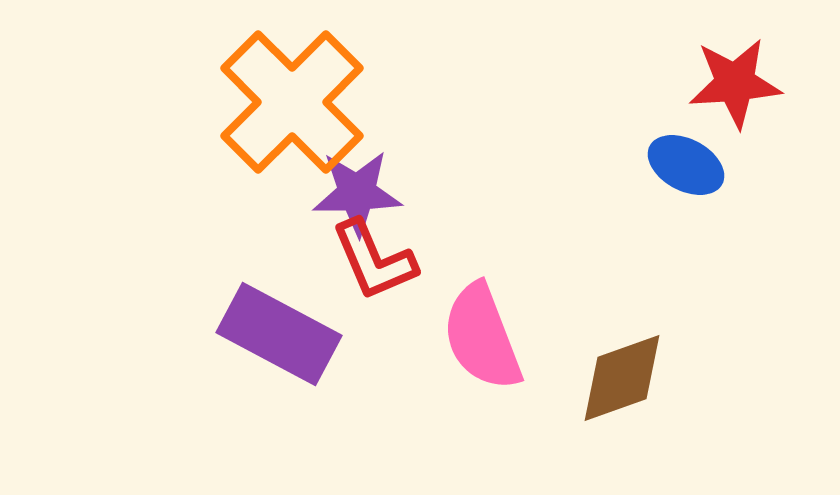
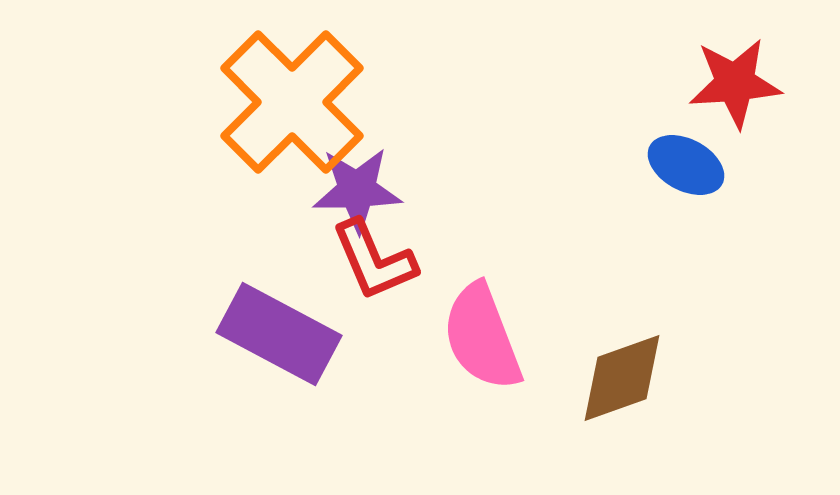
purple star: moved 3 px up
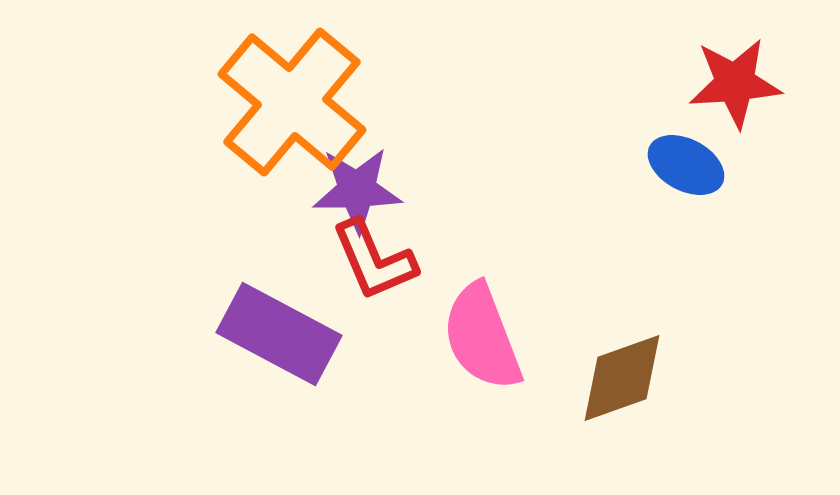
orange cross: rotated 5 degrees counterclockwise
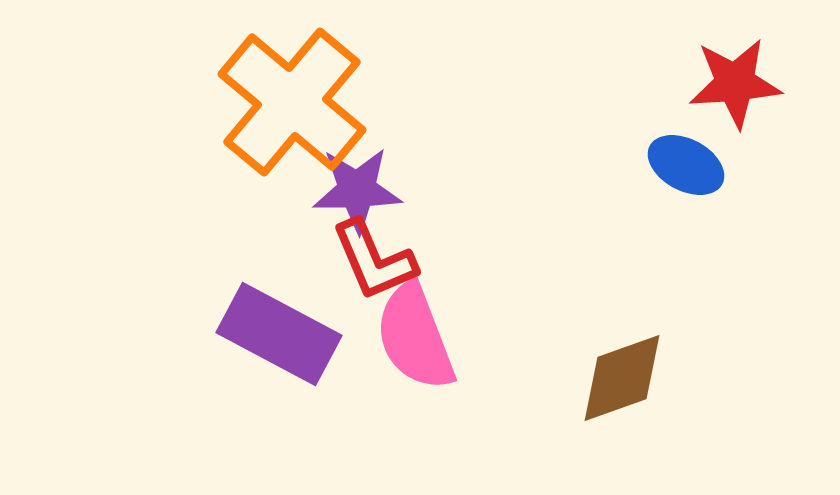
pink semicircle: moved 67 px left
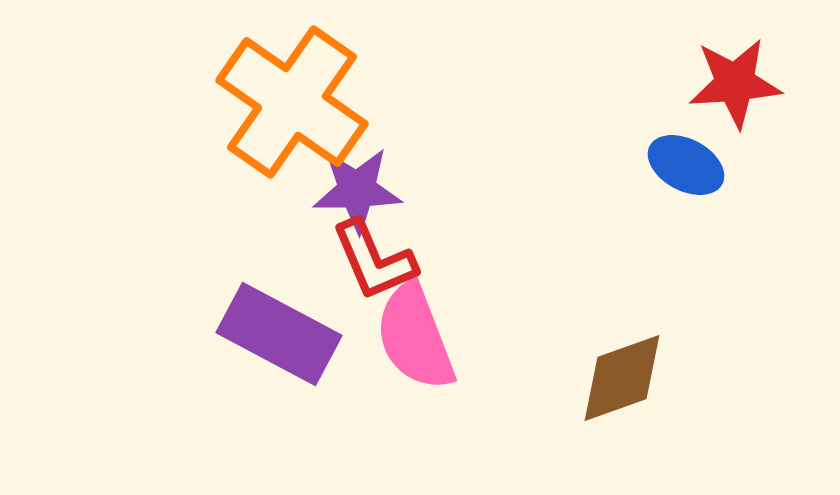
orange cross: rotated 5 degrees counterclockwise
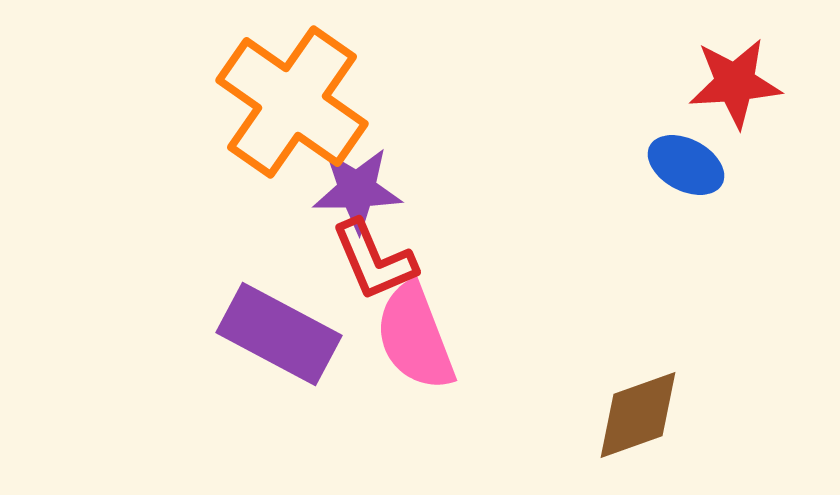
brown diamond: moved 16 px right, 37 px down
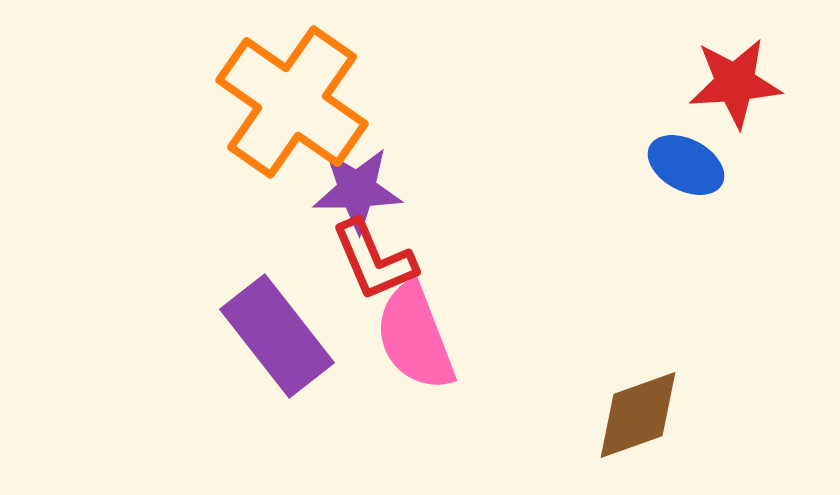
purple rectangle: moved 2 px left, 2 px down; rotated 24 degrees clockwise
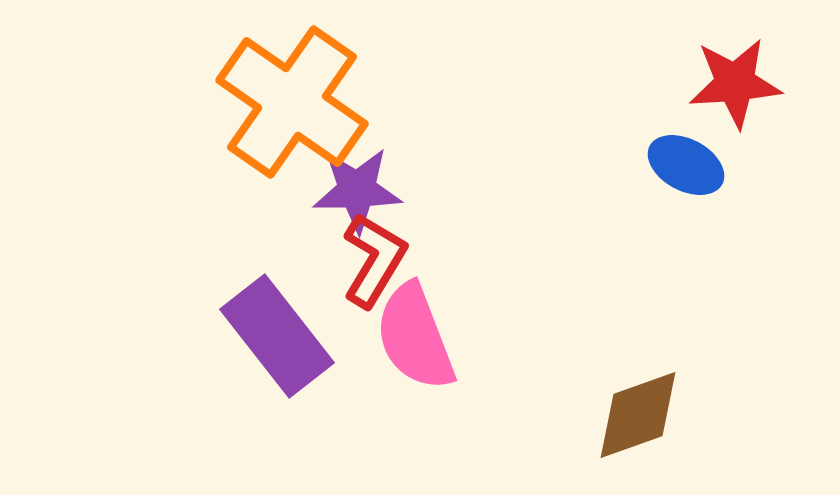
red L-shape: rotated 126 degrees counterclockwise
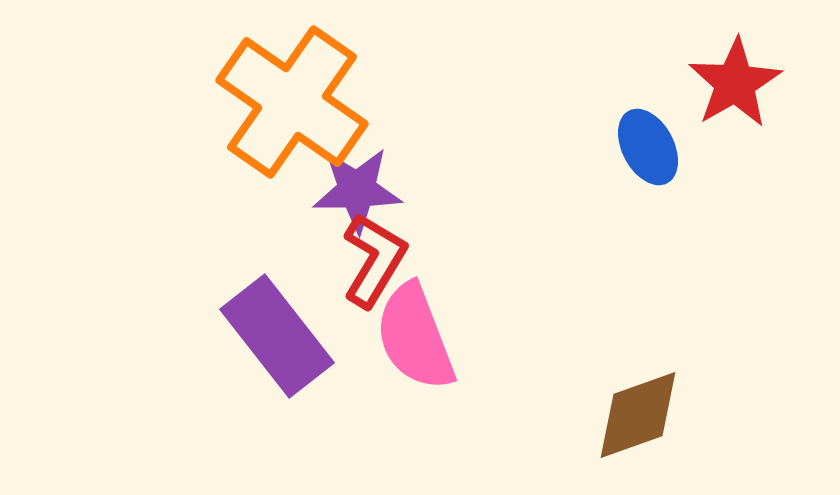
red star: rotated 26 degrees counterclockwise
blue ellipse: moved 38 px left, 18 px up; rotated 34 degrees clockwise
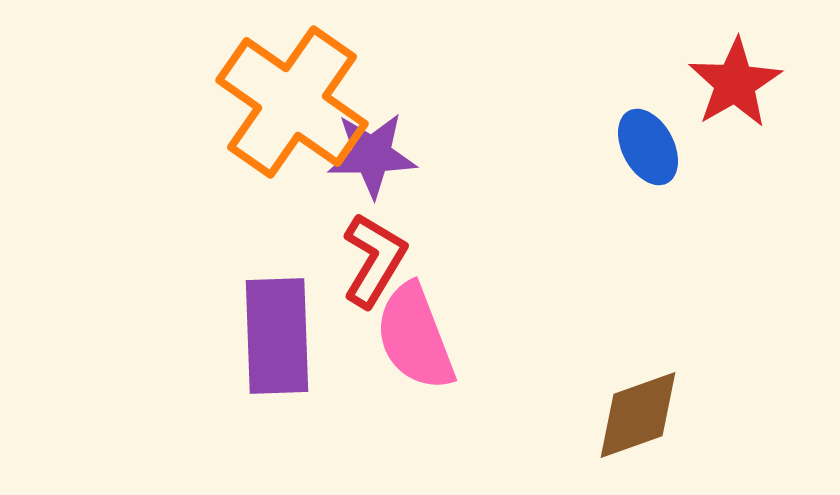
purple star: moved 15 px right, 35 px up
purple rectangle: rotated 36 degrees clockwise
